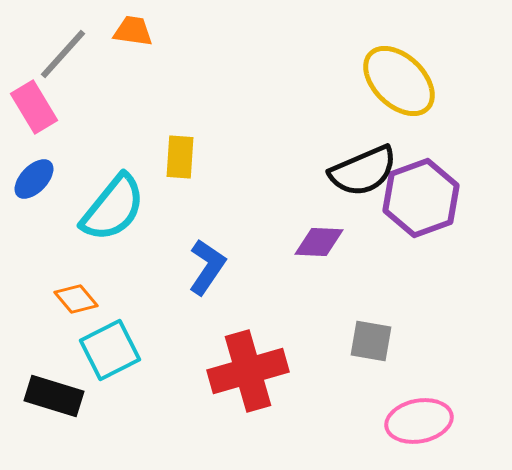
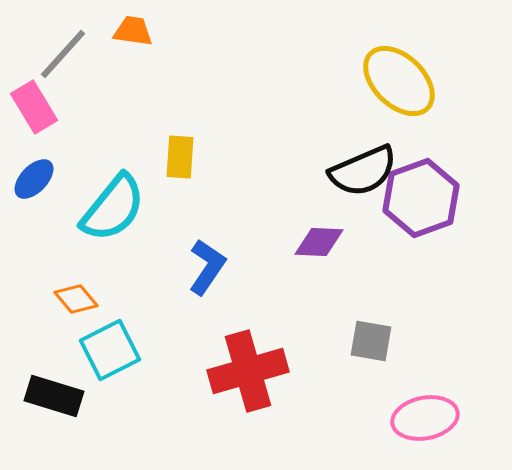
pink ellipse: moved 6 px right, 3 px up
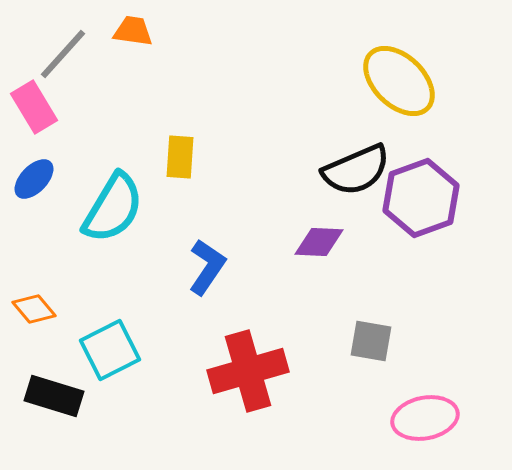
black semicircle: moved 7 px left, 1 px up
cyan semicircle: rotated 8 degrees counterclockwise
orange diamond: moved 42 px left, 10 px down
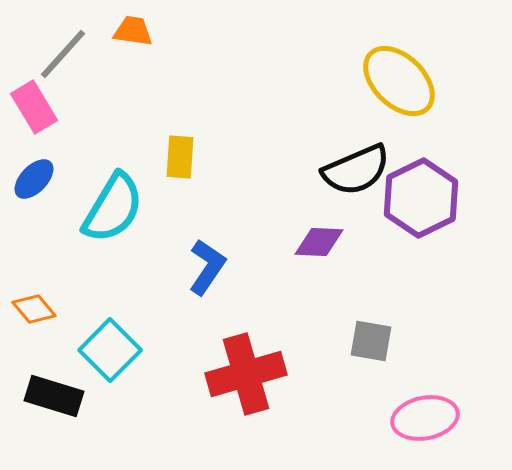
purple hexagon: rotated 6 degrees counterclockwise
cyan square: rotated 18 degrees counterclockwise
red cross: moved 2 px left, 3 px down
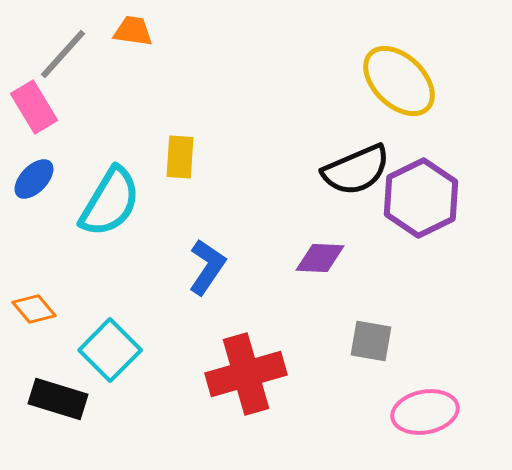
cyan semicircle: moved 3 px left, 6 px up
purple diamond: moved 1 px right, 16 px down
black rectangle: moved 4 px right, 3 px down
pink ellipse: moved 6 px up
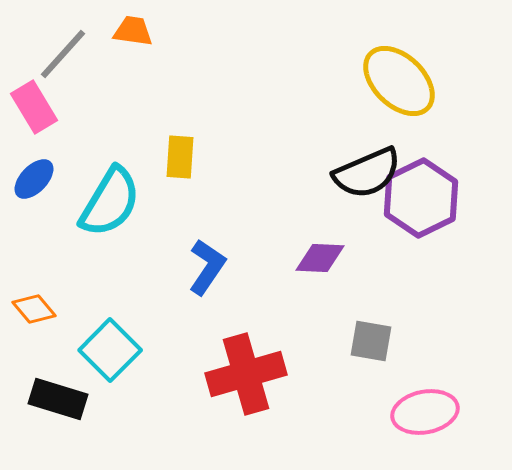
black semicircle: moved 11 px right, 3 px down
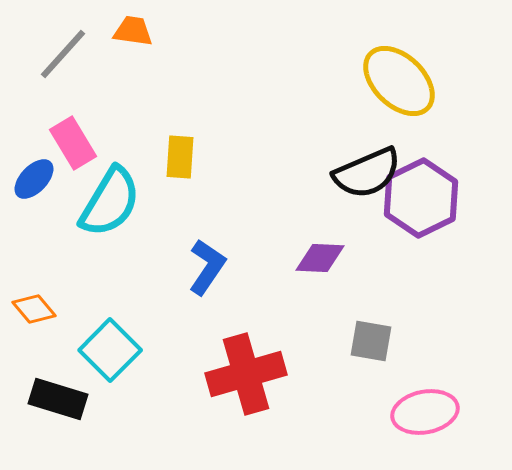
pink rectangle: moved 39 px right, 36 px down
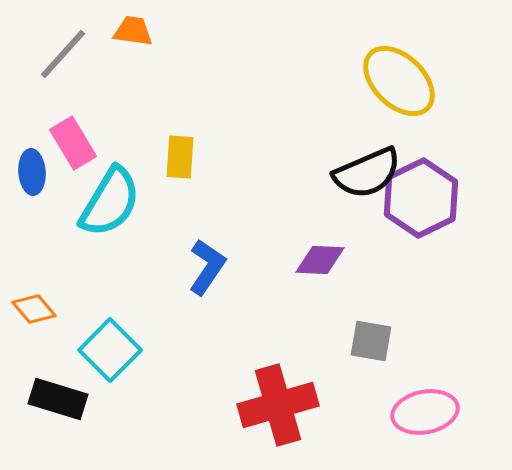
blue ellipse: moved 2 px left, 7 px up; rotated 48 degrees counterclockwise
purple diamond: moved 2 px down
red cross: moved 32 px right, 31 px down
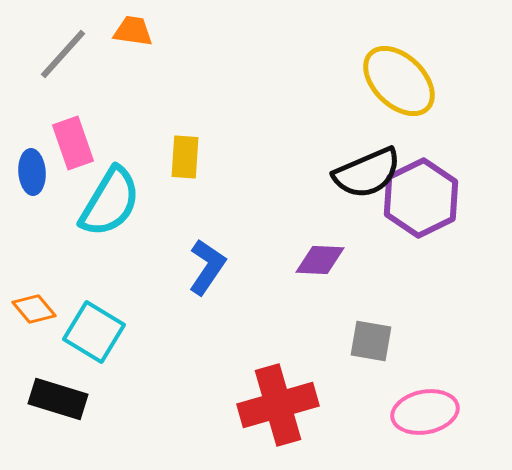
pink rectangle: rotated 12 degrees clockwise
yellow rectangle: moved 5 px right
cyan square: moved 16 px left, 18 px up; rotated 14 degrees counterclockwise
